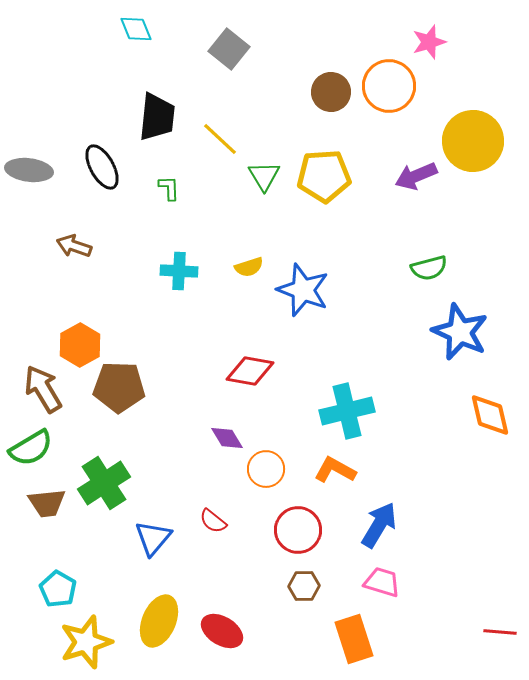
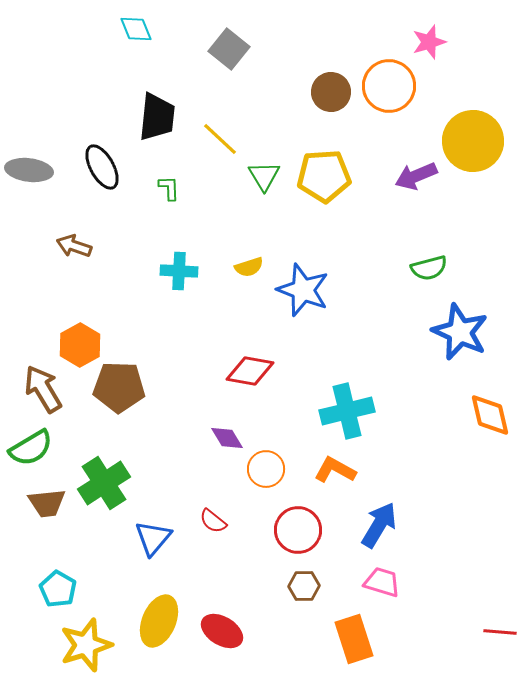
yellow star at (86, 642): moved 3 px down
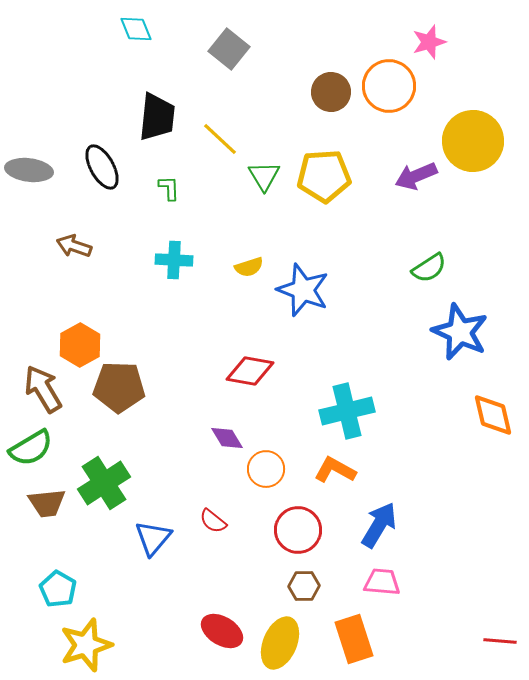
green semicircle at (429, 268): rotated 18 degrees counterclockwise
cyan cross at (179, 271): moved 5 px left, 11 px up
orange diamond at (490, 415): moved 3 px right
pink trapezoid at (382, 582): rotated 12 degrees counterclockwise
yellow ellipse at (159, 621): moved 121 px right, 22 px down
red line at (500, 632): moved 9 px down
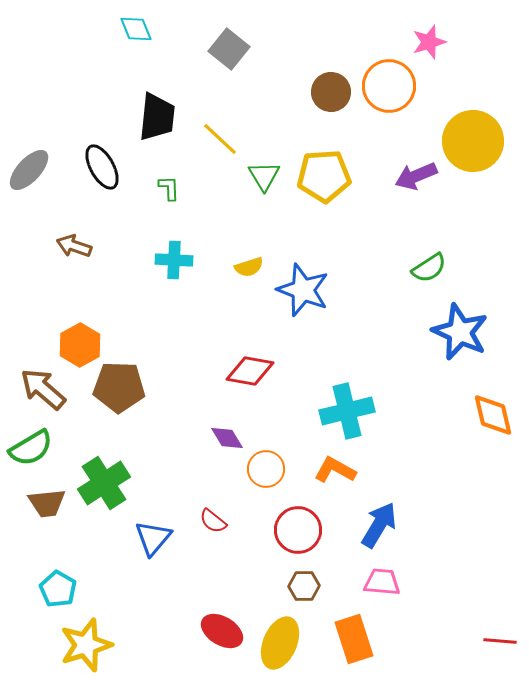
gray ellipse at (29, 170): rotated 54 degrees counterclockwise
brown arrow at (43, 389): rotated 18 degrees counterclockwise
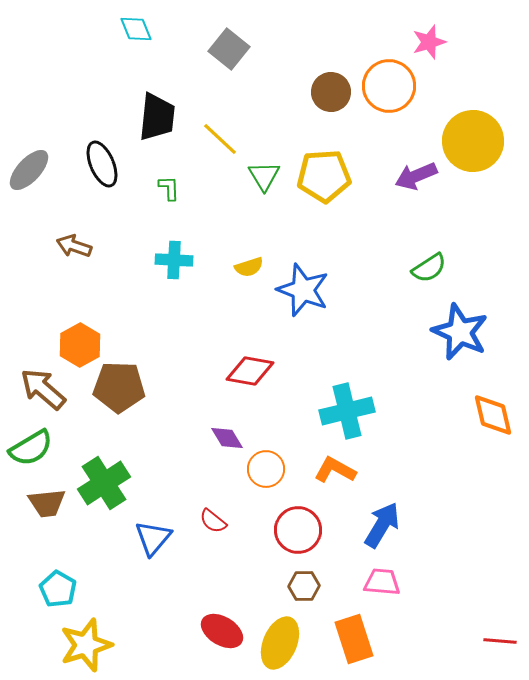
black ellipse at (102, 167): moved 3 px up; rotated 6 degrees clockwise
blue arrow at (379, 525): moved 3 px right
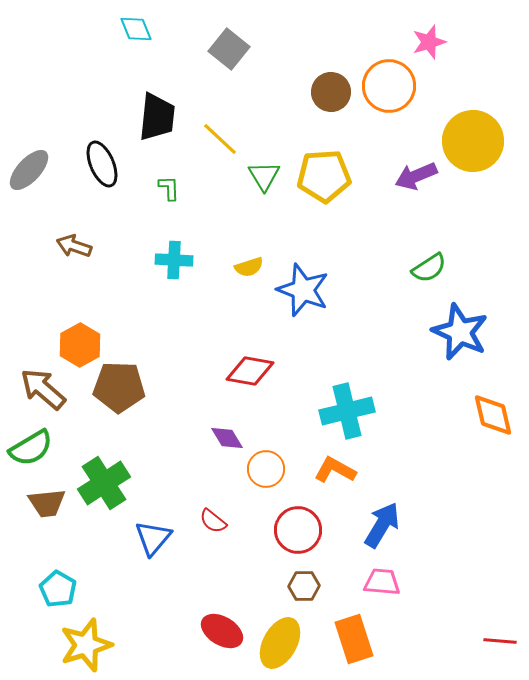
yellow ellipse at (280, 643): rotated 6 degrees clockwise
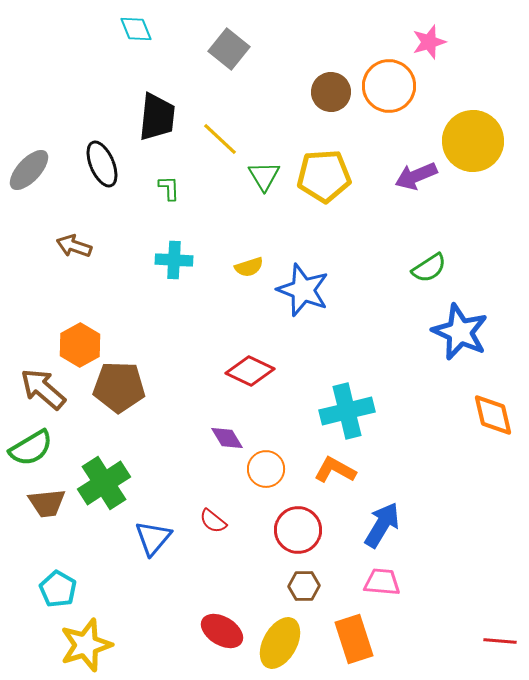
red diamond at (250, 371): rotated 15 degrees clockwise
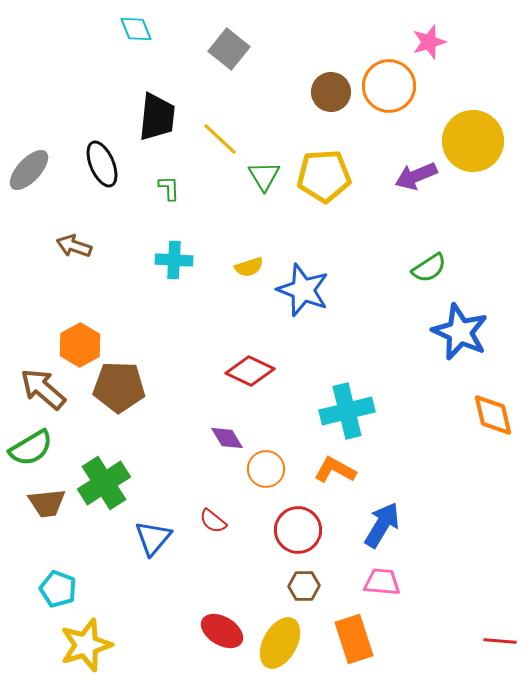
cyan pentagon at (58, 589): rotated 9 degrees counterclockwise
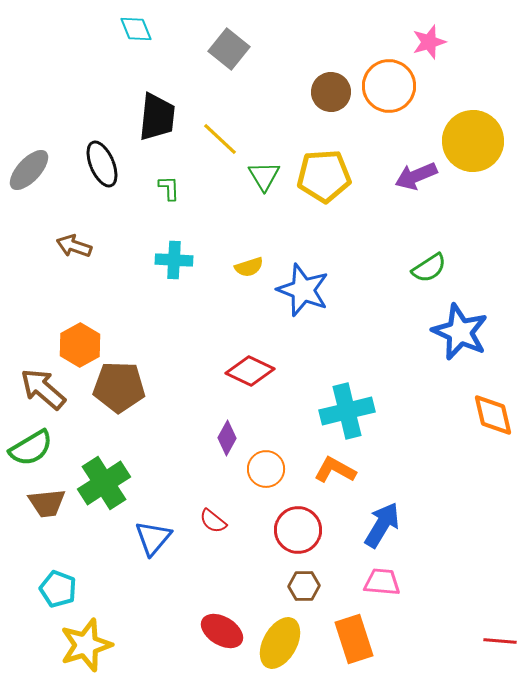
purple diamond at (227, 438): rotated 60 degrees clockwise
